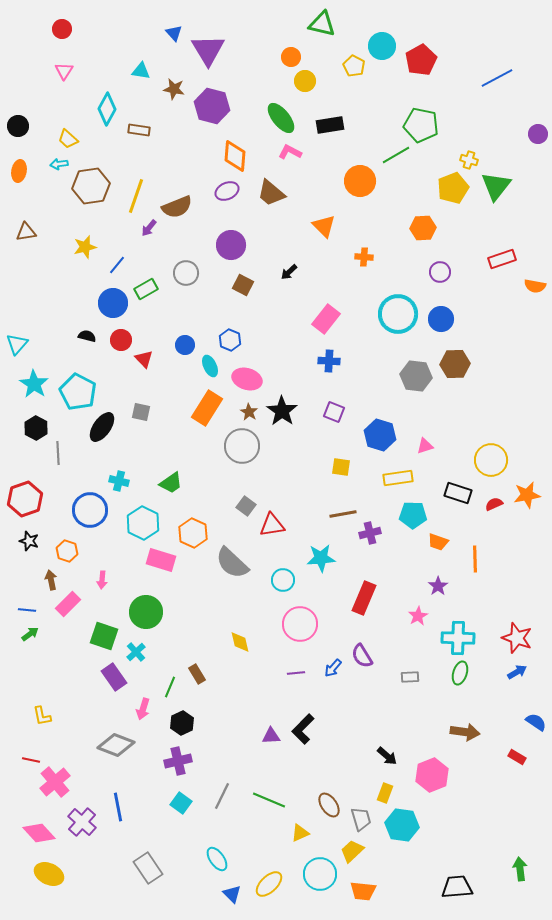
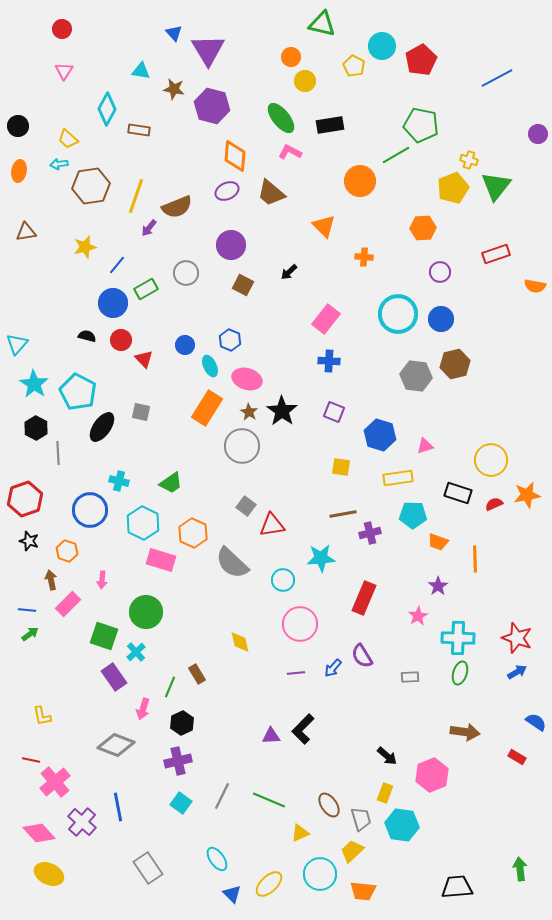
red rectangle at (502, 259): moved 6 px left, 5 px up
brown hexagon at (455, 364): rotated 12 degrees counterclockwise
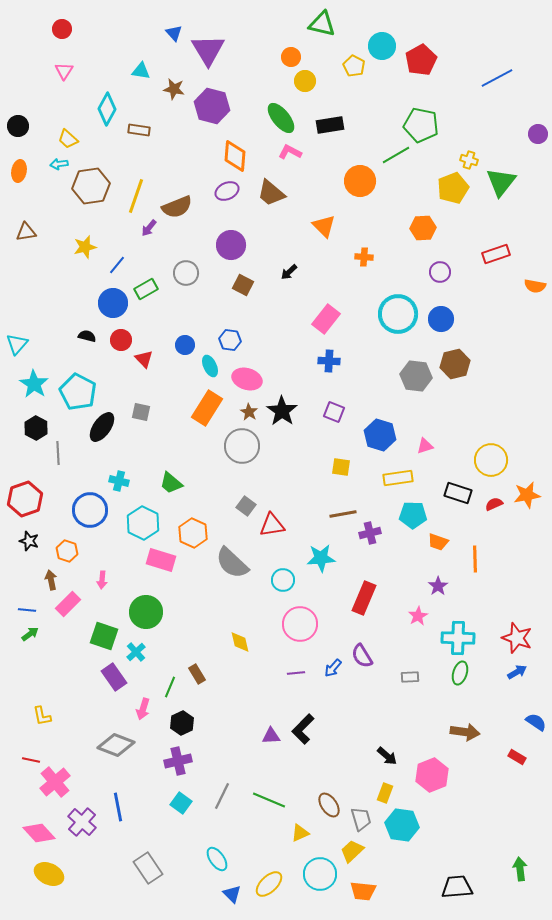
green triangle at (496, 186): moved 5 px right, 4 px up
blue hexagon at (230, 340): rotated 15 degrees counterclockwise
green trapezoid at (171, 483): rotated 75 degrees clockwise
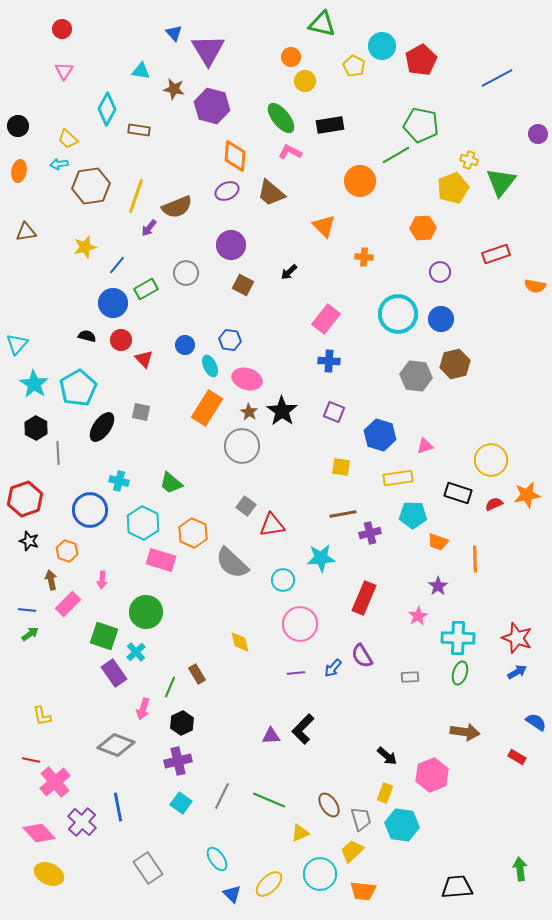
cyan pentagon at (78, 392): moved 4 px up; rotated 15 degrees clockwise
purple rectangle at (114, 677): moved 4 px up
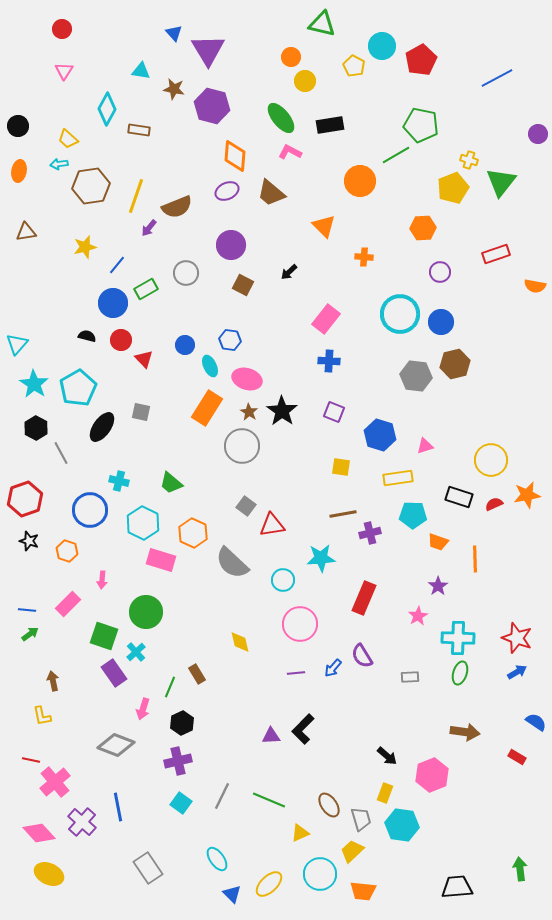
cyan circle at (398, 314): moved 2 px right
blue circle at (441, 319): moved 3 px down
gray line at (58, 453): moved 3 px right; rotated 25 degrees counterclockwise
black rectangle at (458, 493): moved 1 px right, 4 px down
brown arrow at (51, 580): moved 2 px right, 101 px down
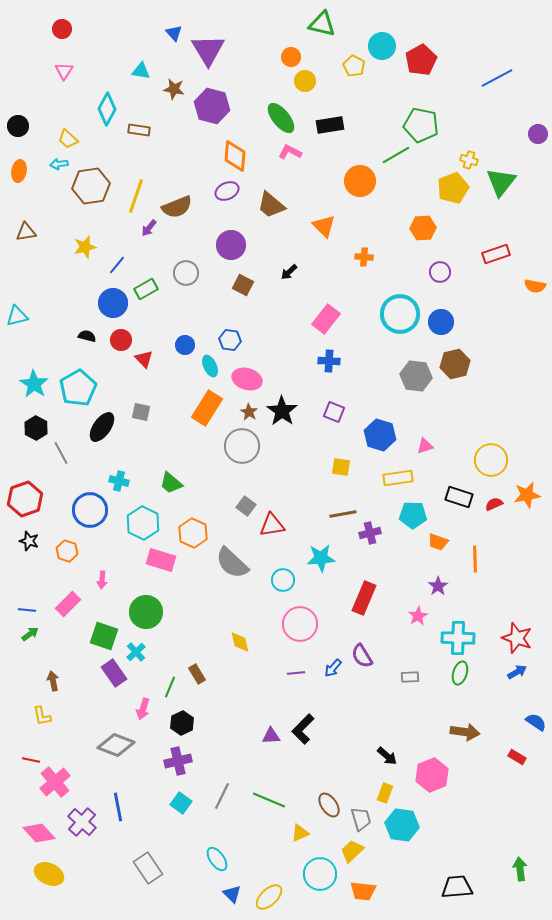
brown trapezoid at (271, 193): moved 12 px down
cyan triangle at (17, 344): moved 28 px up; rotated 35 degrees clockwise
yellow ellipse at (269, 884): moved 13 px down
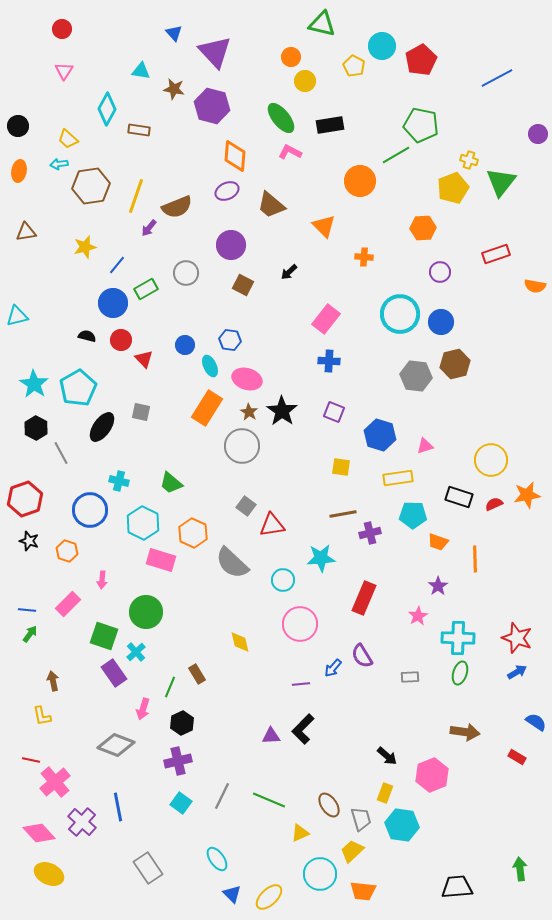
purple triangle at (208, 50): moved 7 px right, 2 px down; rotated 12 degrees counterclockwise
green arrow at (30, 634): rotated 18 degrees counterclockwise
purple line at (296, 673): moved 5 px right, 11 px down
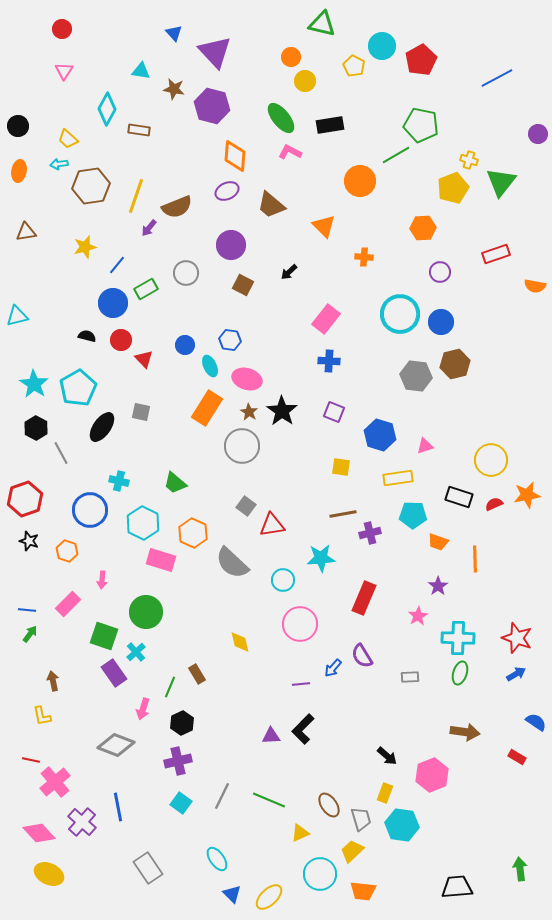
green trapezoid at (171, 483): moved 4 px right
blue arrow at (517, 672): moved 1 px left, 2 px down
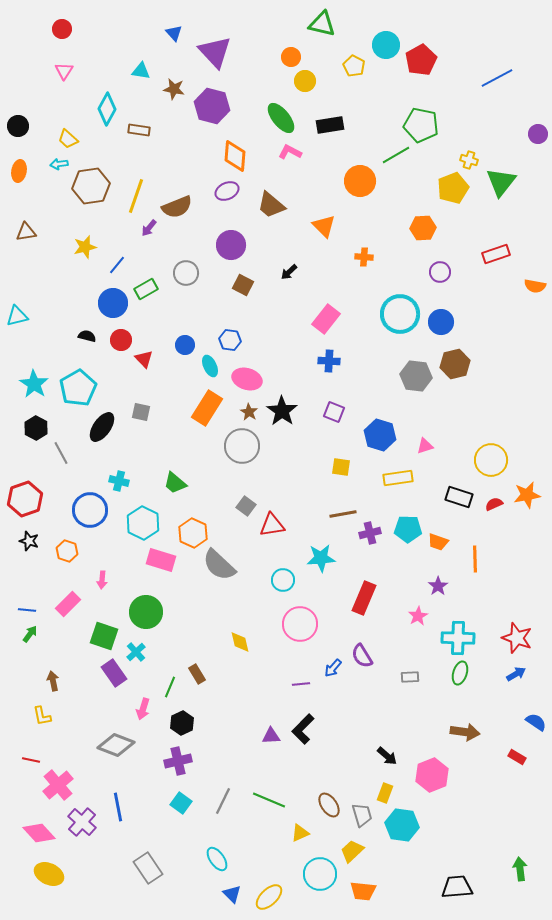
cyan circle at (382, 46): moved 4 px right, 1 px up
cyan pentagon at (413, 515): moved 5 px left, 14 px down
gray semicircle at (232, 563): moved 13 px left, 2 px down
pink cross at (55, 782): moved 3 px right, 3 px down
gray line at (222, 796): moved 1 px right, 5 px down
gray trapezoid at (361, 819): moved 1 px right, 4 px up
